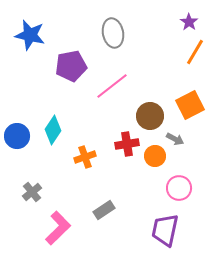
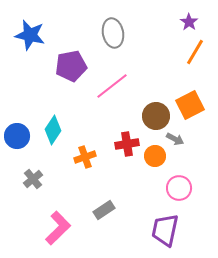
brown circle: moved 6 px right
gray cross: moved 1 px right, 13 px up
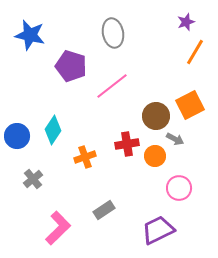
purple star: moved 3 px left; rotated 18 degrees clockwise
purple pentagon: rotated 28 degrees clockwise
purple trapezoid: moved 7 px left; rotated 52 degrees clockwise
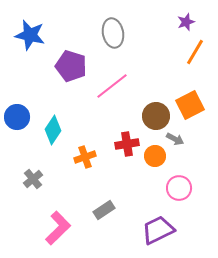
blue circle: moved 19 px up
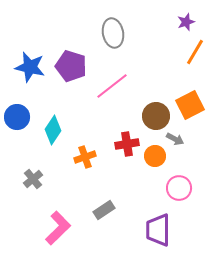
blue star: moved 32 px down
purple trapezoid: rotated 64 degrees counterclockwise
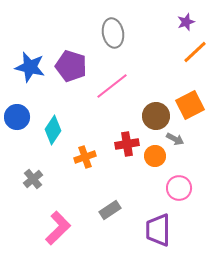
orange line: rotated 16 degrees clockwise
gray rectangle: moved 6 px right
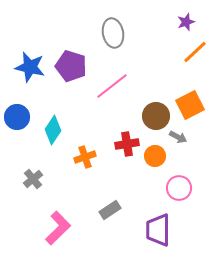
gray arrow: moved 3 px right, 2 px up
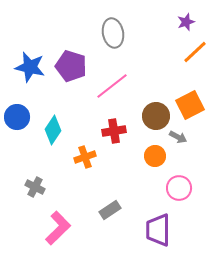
red cross: moved 13 px left, 13 px up
gray cross: moved 2 px right, 8 px down; rotated 24 degrees counterclockwise
